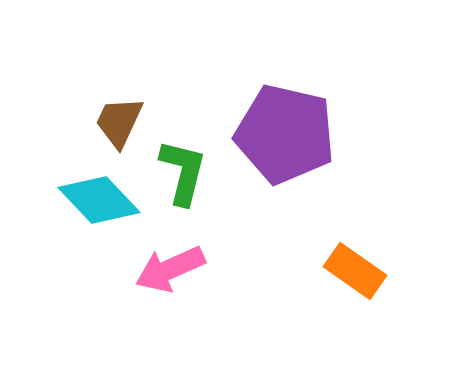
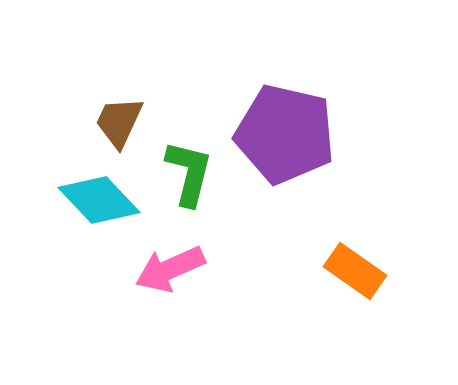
green L-shape: moved 6 px right, 1 px down
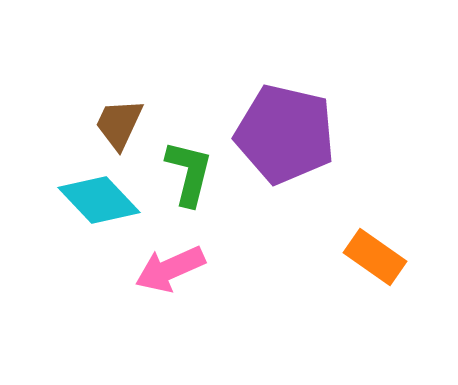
brown trapezoid: moved 2 px down
orange rectangle: moved 20 px right, 14 px up
